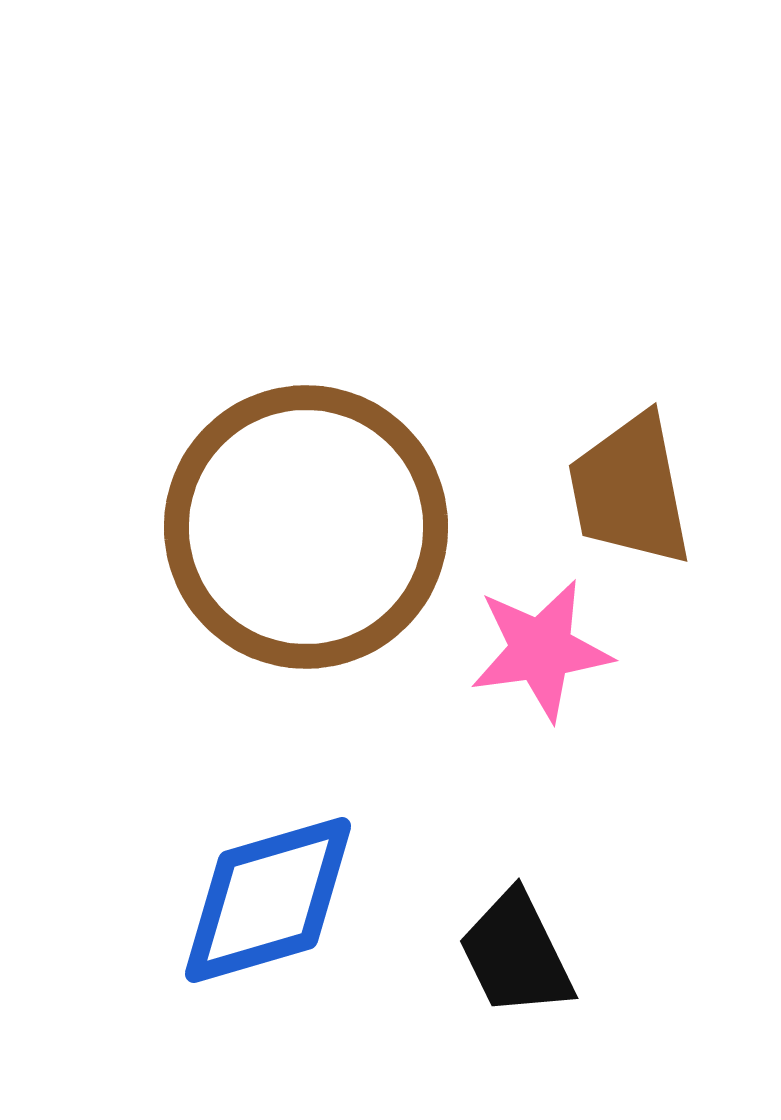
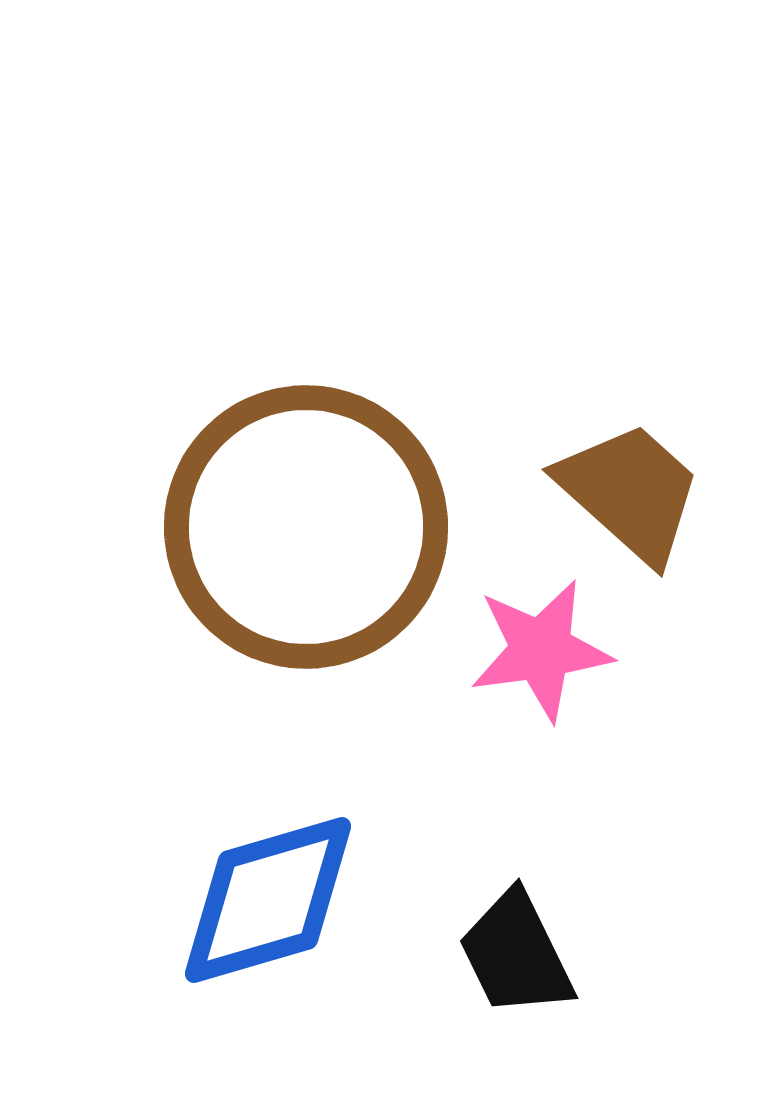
brown trapezoid: moved 2 px down; rotated 143 degrees clockwise
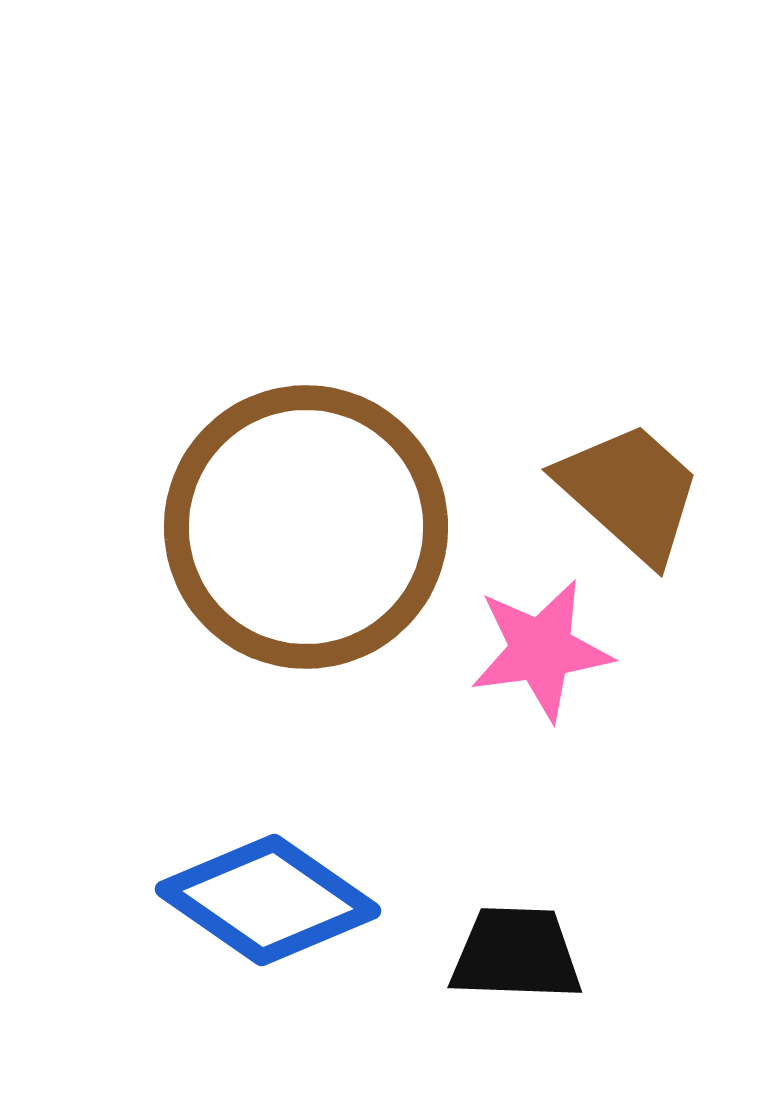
blue diamond: rotated 51 degrees clockwise
black trapezoid: rotated 118 degrees clockwise
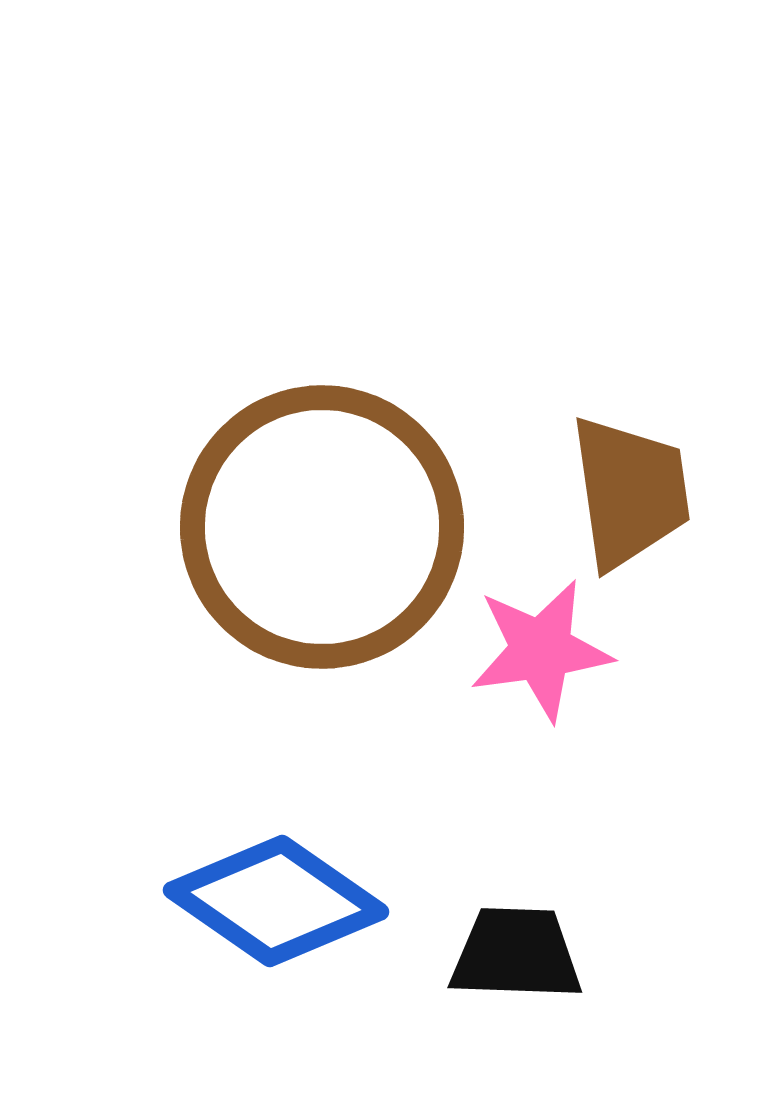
brown trapezoid: rotated 40 degrees clockwise
brown circle: moved 16 px right
blue diamond: moved 8 px right, 1 px down
